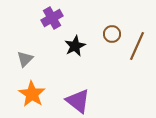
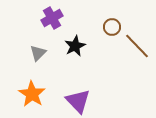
brown circle: moved 7 px up
brown line: rotated 68 degrees counterclockwise
gray triangle: moved 13 px right, 6 px up
purple triangle: rotated 8 degrees clockwise
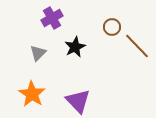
black star: moved 1 px down
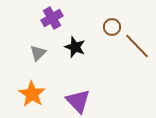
black star: rotated 25 degrees counterclockwise
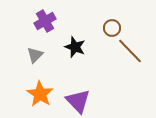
purple cross: moved 7 px left, 3 px down
brown circle: moved 1 px down
brown line: moved 7 px left, 5 px down
gray triangle: moved 3 px left, 2 px down
orange star: moved 8 px right
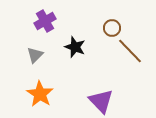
purple triangle: moved 23 px right
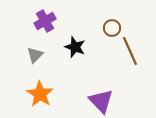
brown line: rotated 20 degrees clockwise
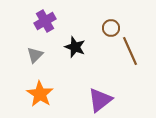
brown circle: moved 1 px left
purple triangle: moved 1 px left, 1 px up; rotated 36 degrees clockwise
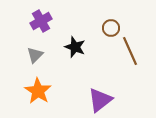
purple cross: moved 4 px left
orange star: moved 2 px left, 3 px up
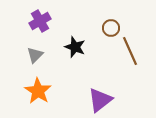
purple cross: moved 1 px left
